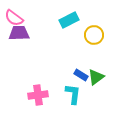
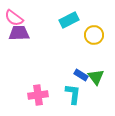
green triangle: rotated 30 degrees counterclockwise
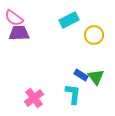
pink cross: moved 4 px left, 3 px down; rotated 30 degrees counterclockwise
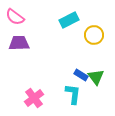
pink semicircle: moved 1 px right, 1 px up
purple trapezoid: moved 10 px down
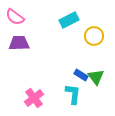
yellow circle: moved 1 px down
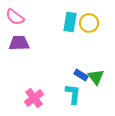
cyan rectangle: moved 1 px right, 2 px down; rotated 54 degrees counterclockwise
yellow circle: moved 5 px left, 13 px up
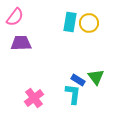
pink semicircle: rotated 90 degrees counterclockwise
purple trapezoid: moved 2 px right
blue rectangle: moved 3 px left, 5 px down
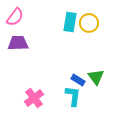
purple trapezoid: moved 3 px left
cyan L-shape: moved 2 px down
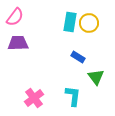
blue rectangle: moved 23 px up
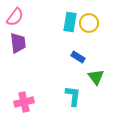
purple trapezoid: rotated 85 degrees clockwise
pink cross: moved 10 px left, 4 px down; rotated 24 degrees clockwise
